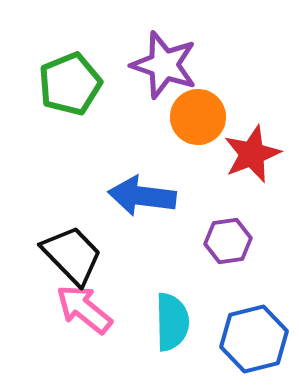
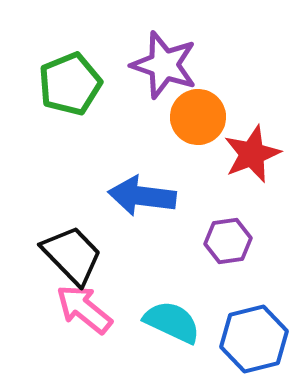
cyan semicircle: rotated 64 degrees counterclockwise
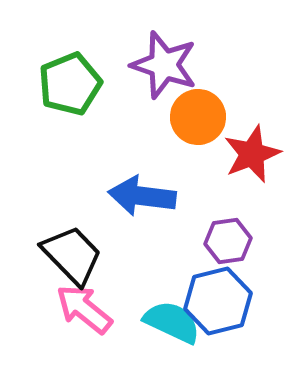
blue hexagon: moved 36 px left, 38 px up
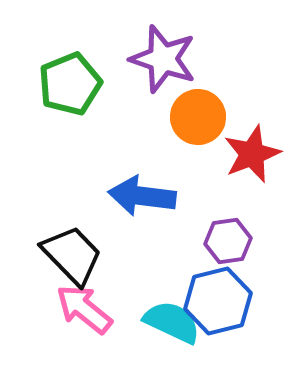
purple star: moved 1 px left, 6 px up
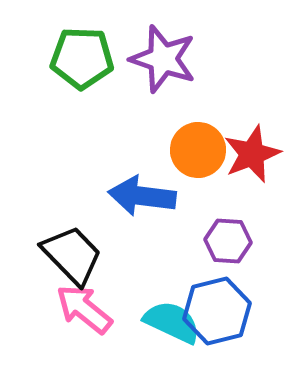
green pentagon: moved 12 px right, 26 px up; rotated 24 degrees clockwise
orange circle: moved 33 px down
purple hexagon: rotated 12 degrees clockwise
blue hexagon: moved 1 px left, 10 px down
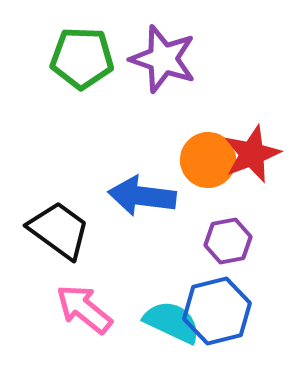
orange circle: moved 10 px right, 10 px down
purple hexagon: rotated 15 degrees counterclockwise
black trapezoid: moved 13 px left, 25 px up; rotated 10 degrees counterclockwise
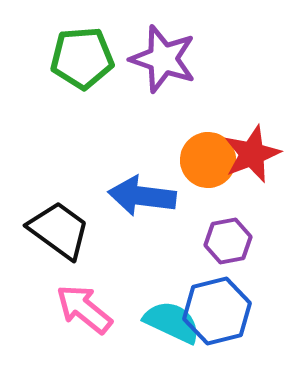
green pentagon: rotated 6 degrees counterclockwise
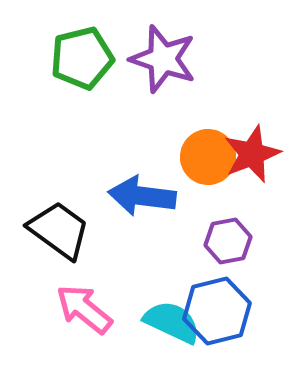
green pentagon: rotated 10 degrees counterclockwise
orange circle: moved 3 px up
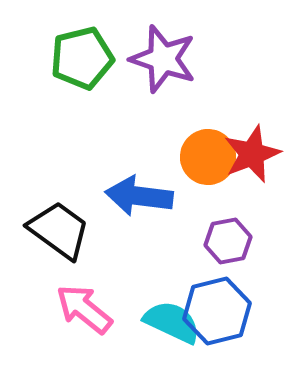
blue arrow: moved 3 px left
